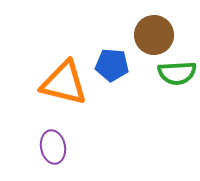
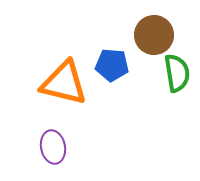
green semicircle: rotated 96 degrees counterclockwise
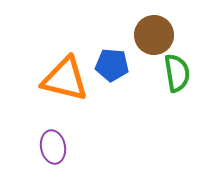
orange triangle: moved 1 px right, 4 px up
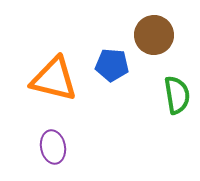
green semicircle: moved 22 px down
orange triangle: moved 11 px left
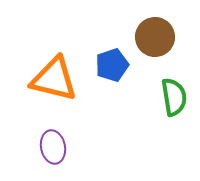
brown circle: moved 1 px right, 2 px down
blue pentagon: rotated 24 degrees counterclockwise
green semicircle: moved 3 px left, 2 px down
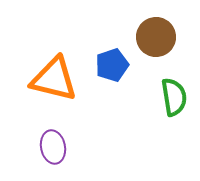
brown circle: moved 1 px right
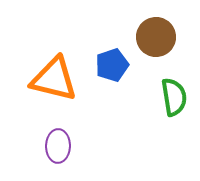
purple ellipse: moved 5 px right, 1 px up; rotated 12 degrees clockwise
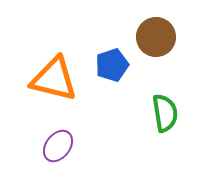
green semicircle: moved 9 px left, 16 px down
purple ellipse: rotated 36 degrees clockwise
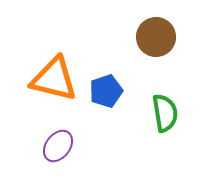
blue pentagon: moved 6 px left, 26 px down
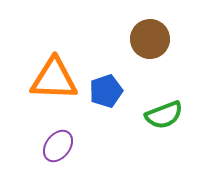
brown circle: moved 6 px left, 2 px down
orange triangle: rotated 12 degrees counterclockwise
green semicircle: moved 1 px left, 2 px down; rotated 78 degrees clockwise
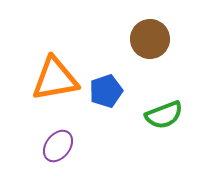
orange triangle: moved 1 px right; rotated 12 degrees counterclockwise
